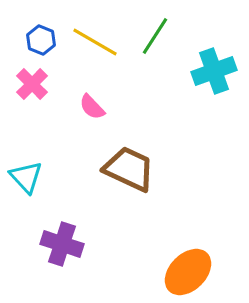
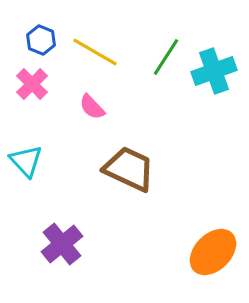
green line: moved 11 px right, 21 px down
yellow line: moved 10 px down
cyan triangle: moved 16 px up
purple cross: rotated 33 degrees clockwise
orange ellipse: moved 25 px right, 20 px up
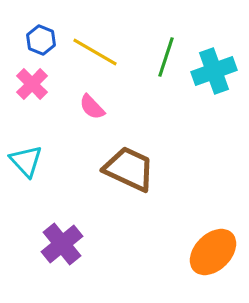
green line: rotated 15 degrees counterclockwise
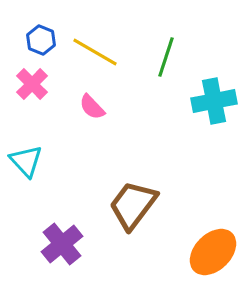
cyan cross: moved 30 px down; rotated 9 degrees clockwise
brown trapezoid: moved 4 px right, 36 px down; rotated 78 degrees counterclockwise
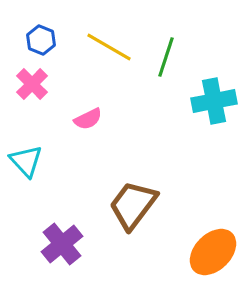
yellow line: moved 14 px right, 5 px up
pink semicircle: moved 4 px left, 12 px down; rotated 72 degrees counterclockwise
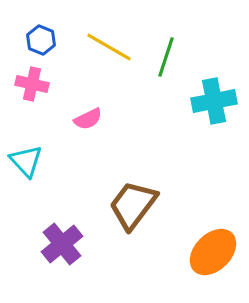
pink cross: rotated 32 degrees counterclockwise
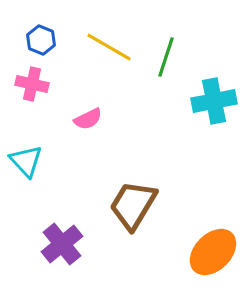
brown trapezoid: rotated 6 degrees counterclockwise
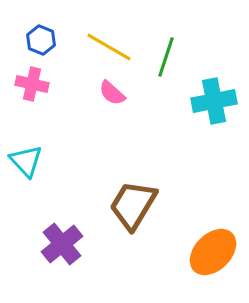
pink semicircle: moved 24 px right, 26 px up; rotated 68 degrees clockwise
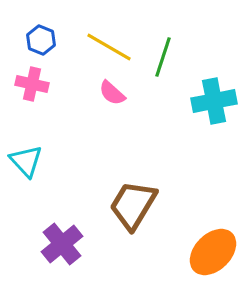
green line: moved 3 px left
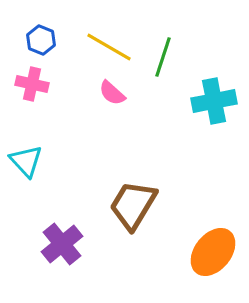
orange ellipse: rotated 6 degrees counterclockwise
